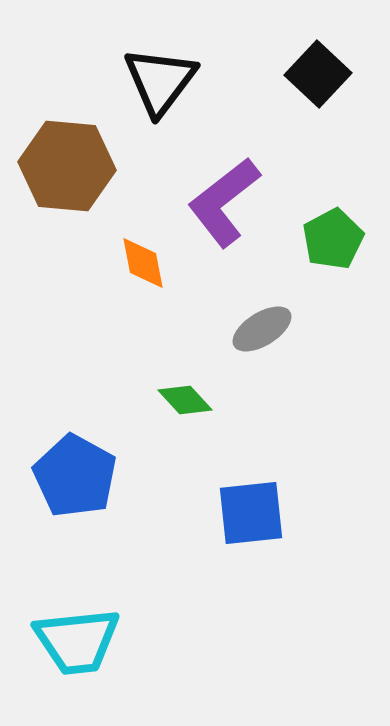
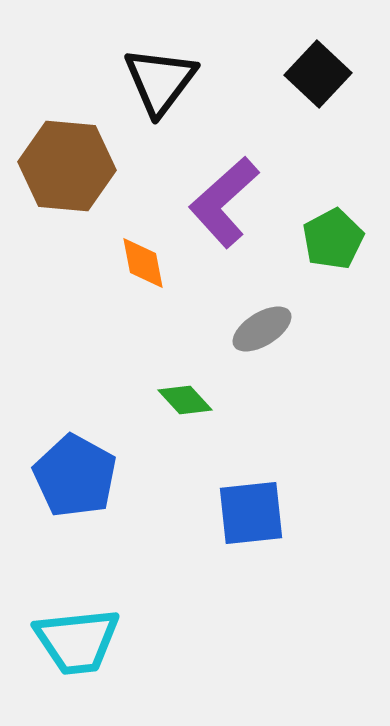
purple L-shape: rotated 4 degrees counterclockwise
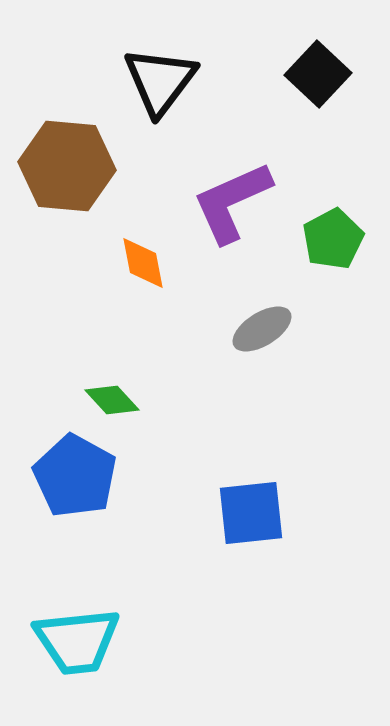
purple L-shape: moved 8 px right; rotated 18 degrees clockwise
green diamond: moved 73 px left
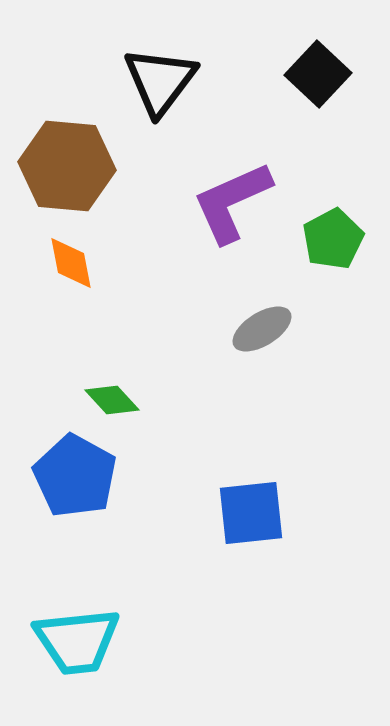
orange diamond: moved 72 px left
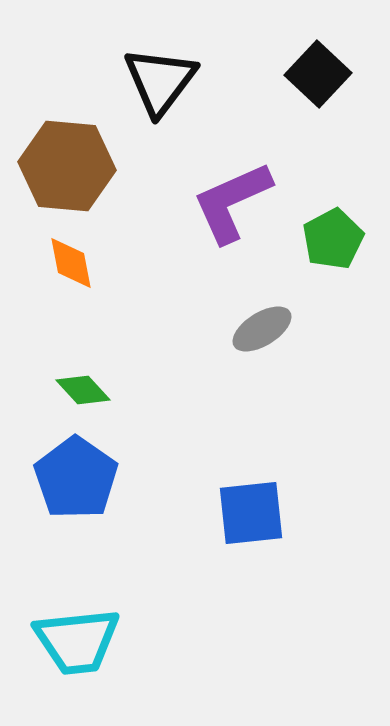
green diamond: moved 29 px left, 10 px up
blue pentagon: moved 1 px right, 2 px down; rotated 6 degrees clockwise
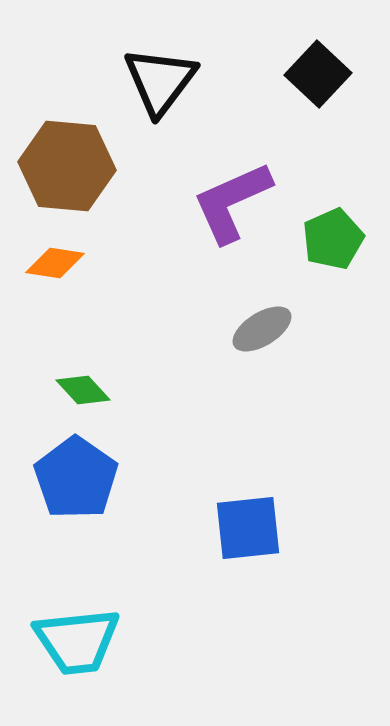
green pentagon: rotated 4 degrees clockwise
orange diamond: moved 16 px left; rotated 70 degrees counterclockwise
blue square: moved 3 px left, 15 px down
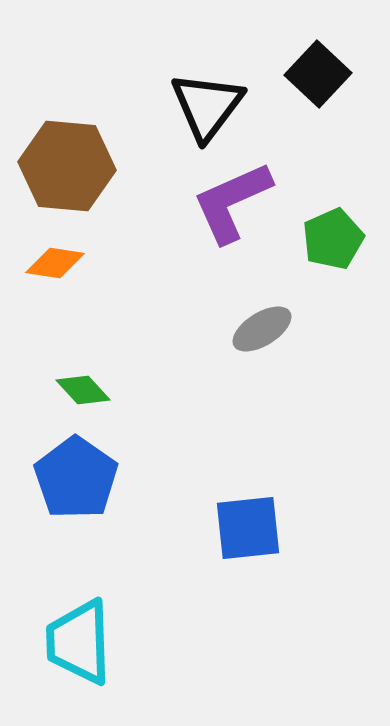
black triangle: moved 47 px right, 25 px down
cyan trapezoid: moved 2 px right, 1 px down; rotated 94 degrees clockwise
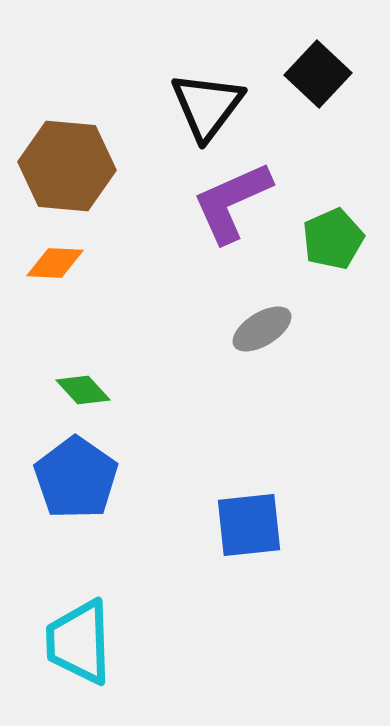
orange diamond: rotated 6 degrees counterclockwise
blue square: moved 1 px right, 3 px up
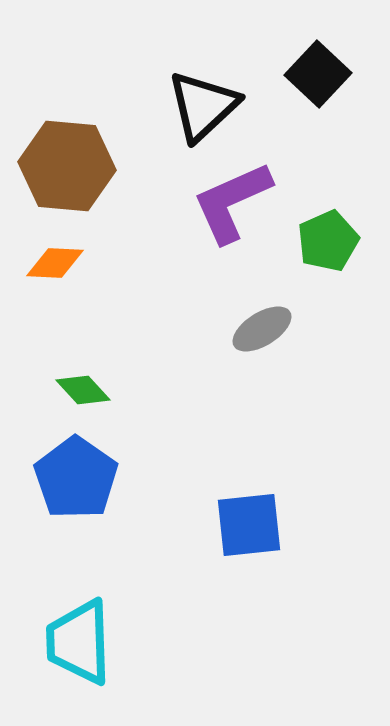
black triangle: moved 4 px left; rotated 10 degrees clockwise
green pentagon: moved 5 px left, 2 px down
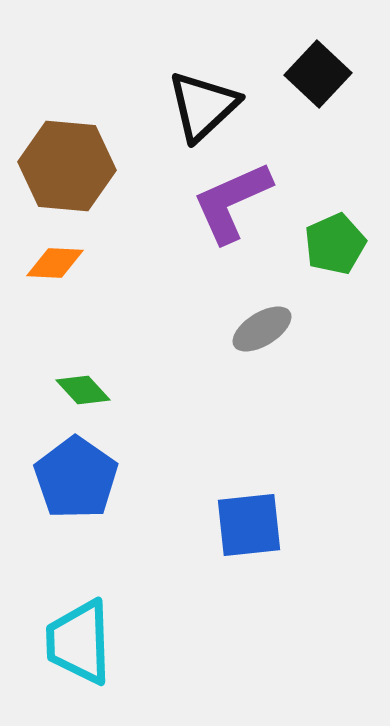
green pentagon: moved 7 px right, 3 px down
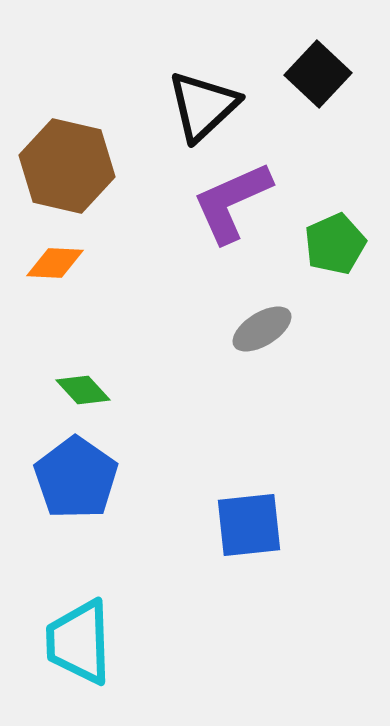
brown hexagon: rotated 8 degrees clockwise
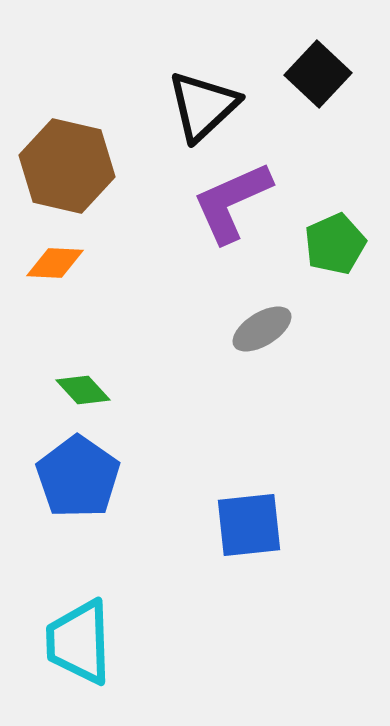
blue pentagon: moved 2 px right, 1 px up
